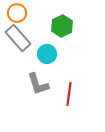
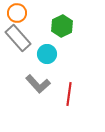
gray L-shape: rotated 25 degrees counterclockwise
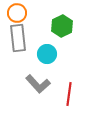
gray rectangle: rotated 36 degrees clockwise
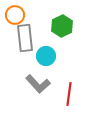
orange circle: moved 2 px left, 2 px down
gray rectangle: moved 7 px right
cyan circle: moved 1 px left, 2 px down
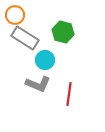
green hexagon: moved 1 px right, 6 px down; rotated 20 degrees counterclockwise
gray rectangle: rotated 52 degrees counterclockwise
cyan circle: moved 1 px left, 4 px down
gray L-shape: rotated 25 degrees counterclockwise
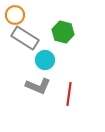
gray L-shape: moved 2 px down
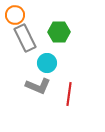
green hexagon: moved 4 px left; rotated 15 degrees counterclockwise
gray rectangle: rotated 32 degrees clockwise
cyan circle: moved 2 px right, 3 px down
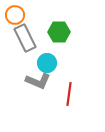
gray L-shape: moved 5 px up
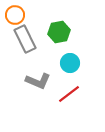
green hexagon: rotated 10 degrees counterclockwise
gray rectangle: moved 1 px down
cyan circle: moved 23 px right
red line: rotated 45 degrees clockwise
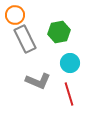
red line: rotated 70 degrees counterclockwise
